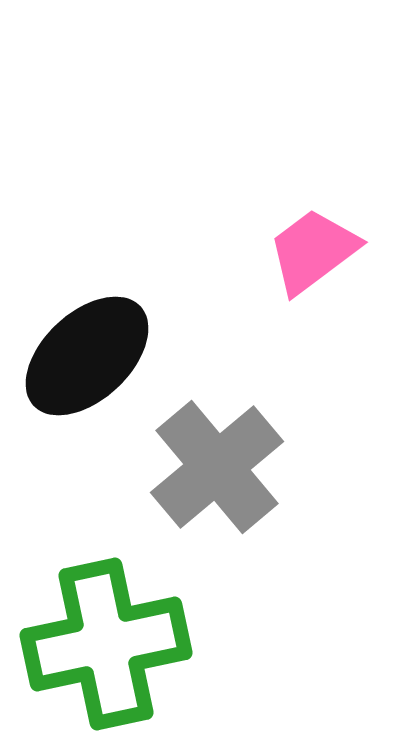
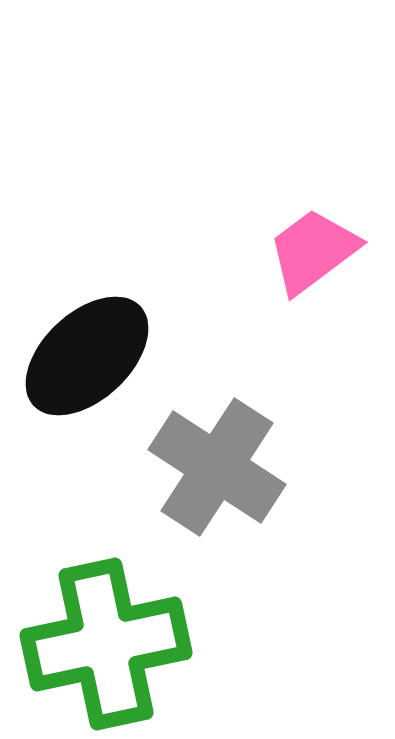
gray cross: rotated 17 degrees counterclockwise
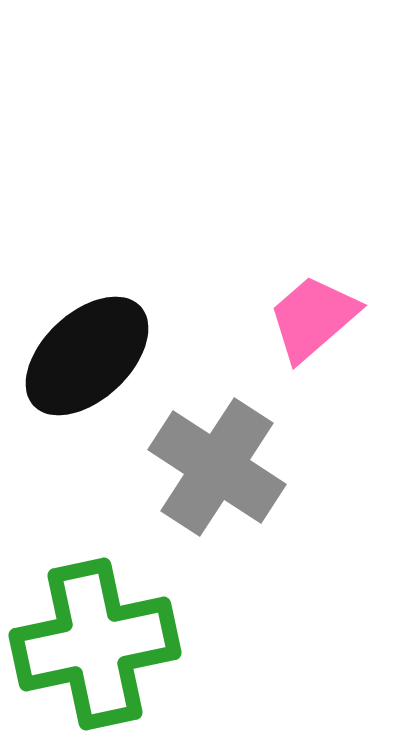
pink trapezoid: moved 67 px down; rotated 4 degrees counterclockwise
green cross: moved 11 px left
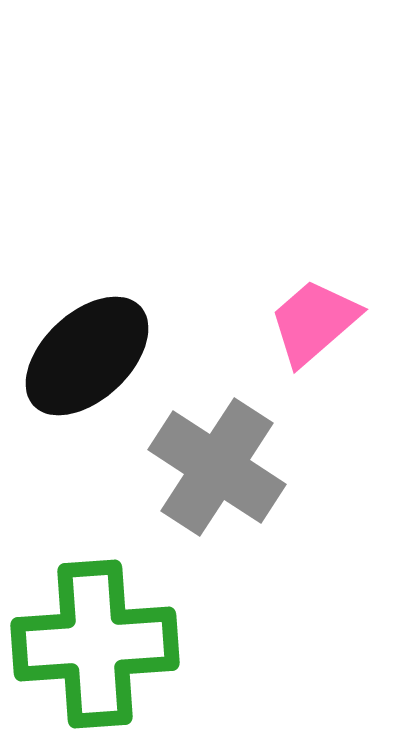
pink trapezoid: moved 1 px right, 4 px down
green cross: rotated 8 degrees clockwise
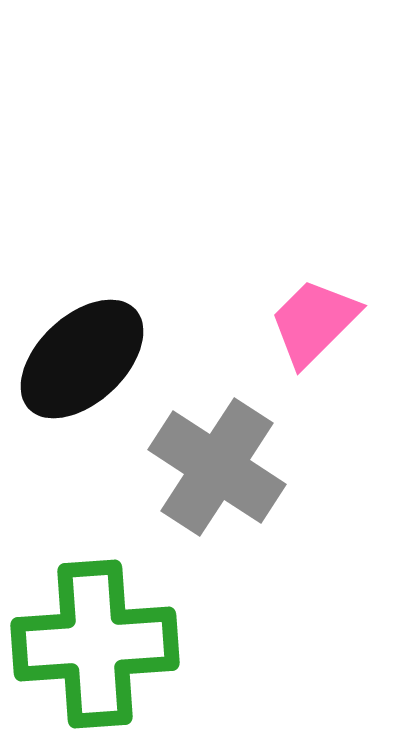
pink trapezoid: rotated 4 degrees counterclockwise
black ellipse: moved 5 px left, 3 px down
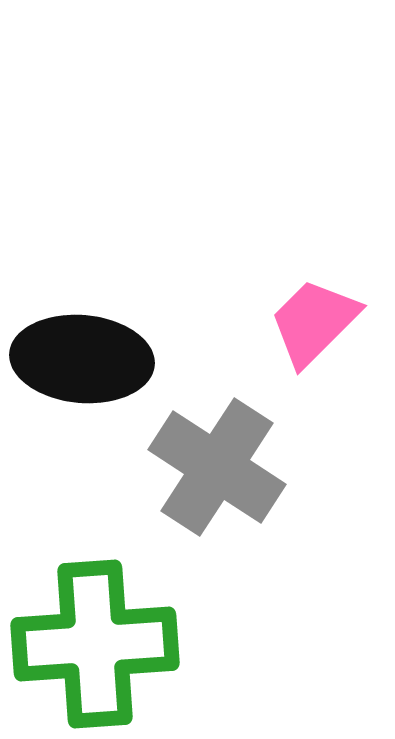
black ellipse: rotated 48 degrees clockwise
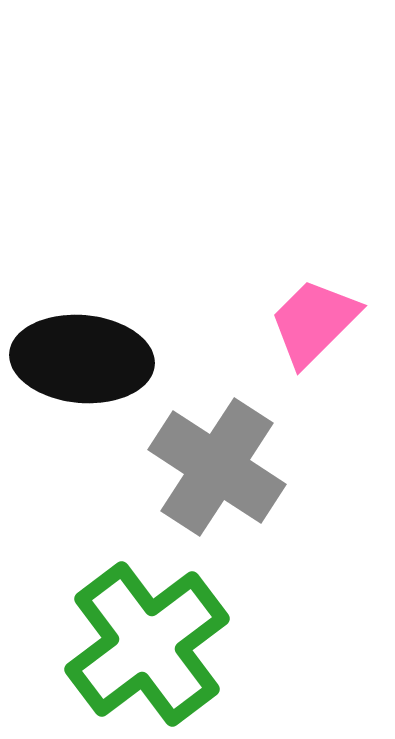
green cross: moved 52 px right; rotated 33 degrees counterclockwise
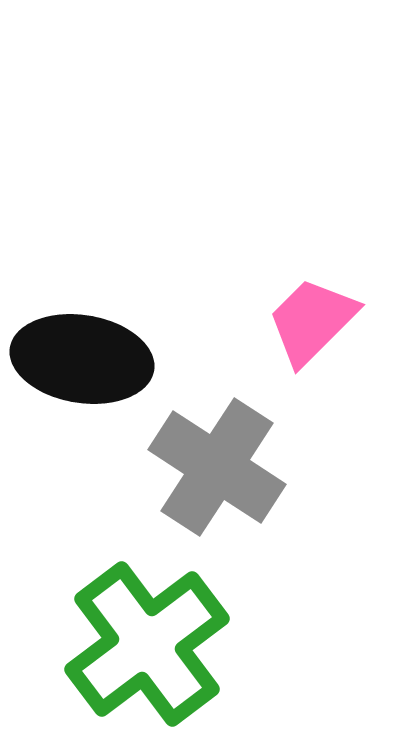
pink trapezoid: moved 2 px left, 1 px up
black ellipse: rotated 4 degrees clockwise
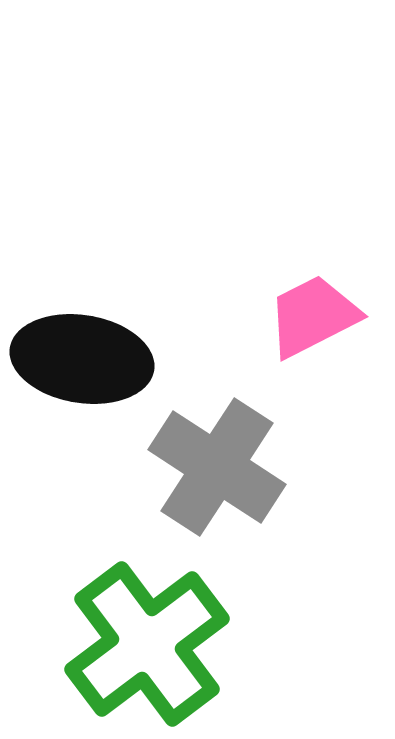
pink trapezoid: moved 1 px right, 5 px up; rotated 18 degrees clockwise
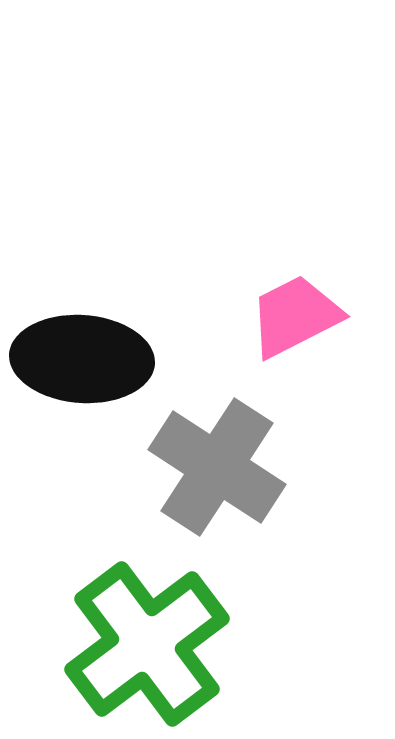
pink trapezoid: moved 18 px left
black ellipse: rotated 5 degrees counterclockwise
